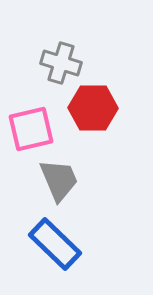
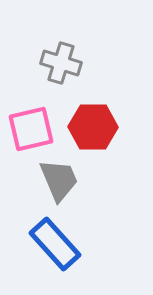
red hexagon: moved 19 px down
blue rectangle: rotated 4 degrees clockwise
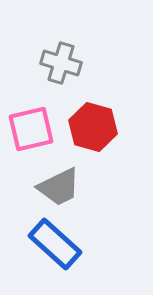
red hexagon: rotated 15 degrees clockwise
gray trapezoid: moved 7 px down; rotated 87 degrees clockwise
blue rectangle: rotated 6 degrees counterclockwise
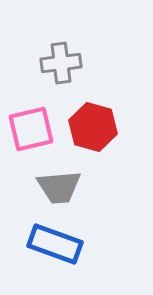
gray cross: rotated 24 degrees counterclockwise
gray trapezoid: rotated 21 degrees clockwise
blue rectangle: rotated 22 degrees counterclockwise
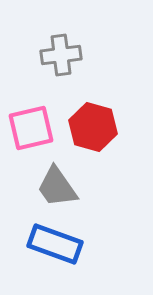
gray cross: moved 8 px up
pink square: moved 1 px up
gray trapezoid: moved 2 px left; rotated 60 degrees clockwise
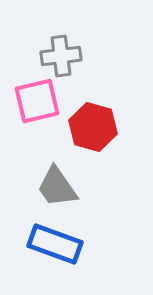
gray cross: moved 1 px down
pink square: moved 6 px right, 27 px up
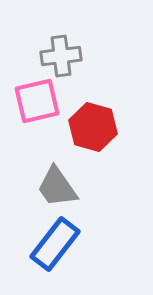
blue rectangle: rotated 72 degrees counterclockwise
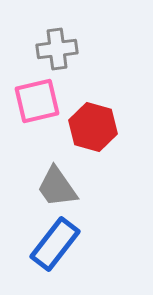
gray cross: moved 4 px left, 7 px up
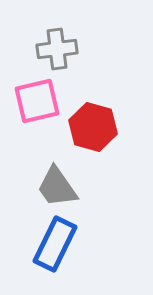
blue rectangle: rotated 12 degrees counterclockwise
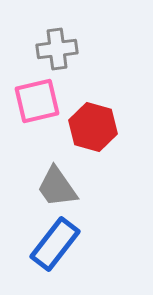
blue rectangle: rotated 12 degrees clockwise
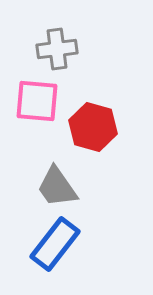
pink square: rotated 18 degrees clockwise
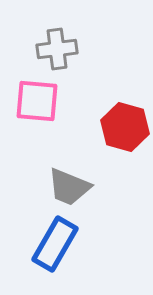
red hexagon: moved 32 px right
gray trapezoid: moved 12 px right; rotated 33 degrees counterclockwise
blue rectangle: rotated 8 degrees counterclockwise
